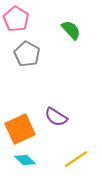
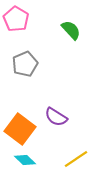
gray pentagon: moved 2 px left, 10 px down; rotated 20 degrees clockwise
orange square: rotated 28 degrees counterclockwise
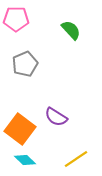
pink pentagon: rotated 30 degrees counterclockwise
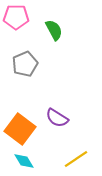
pink pentagon: moved 2 px up
green semicircle: moved 17 px left; rotated 15 degrees clockwise
purple semicircle: moved 1 px right, 1 px down
cyan diamond: moved 1 px left, 1 px down; rotated 15 degrees clockwise
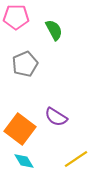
purple semicircle: moved 1 px left, 1 px up
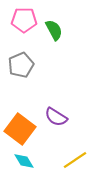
pink pentagon: moved 8 px right, 3 px down
gray pentagon: moved 4 px left, 1 px down
yellow line: moved 1 px left, 1 px down
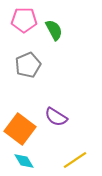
gray pentagon: moved 7 px right
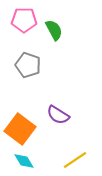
gray pentagon: rotated 30 degrees counterclockwise
purple semicircle: moved 2 px right, 2 px up
